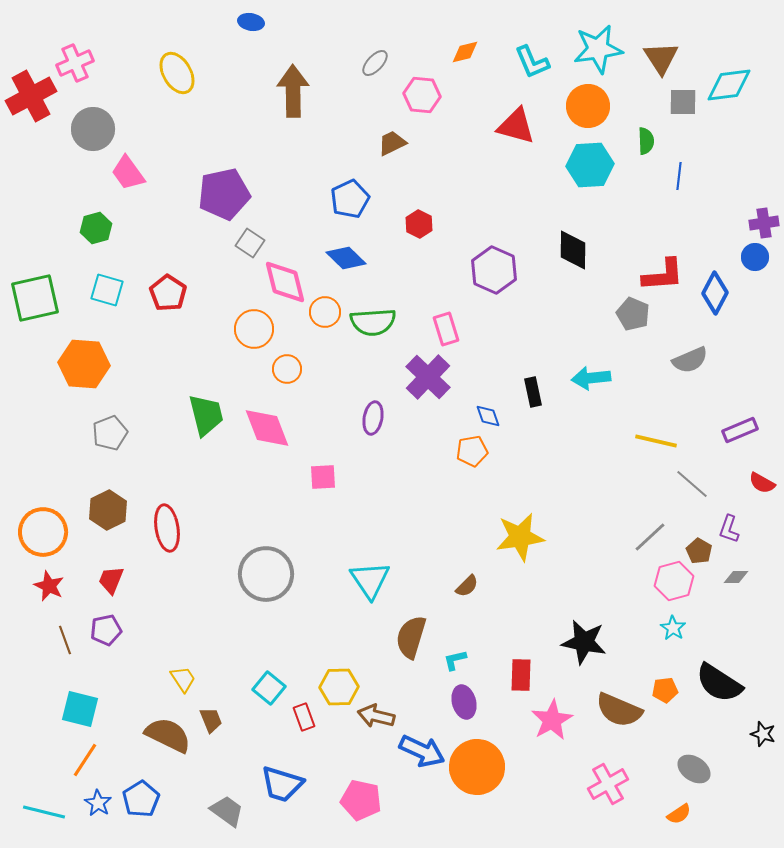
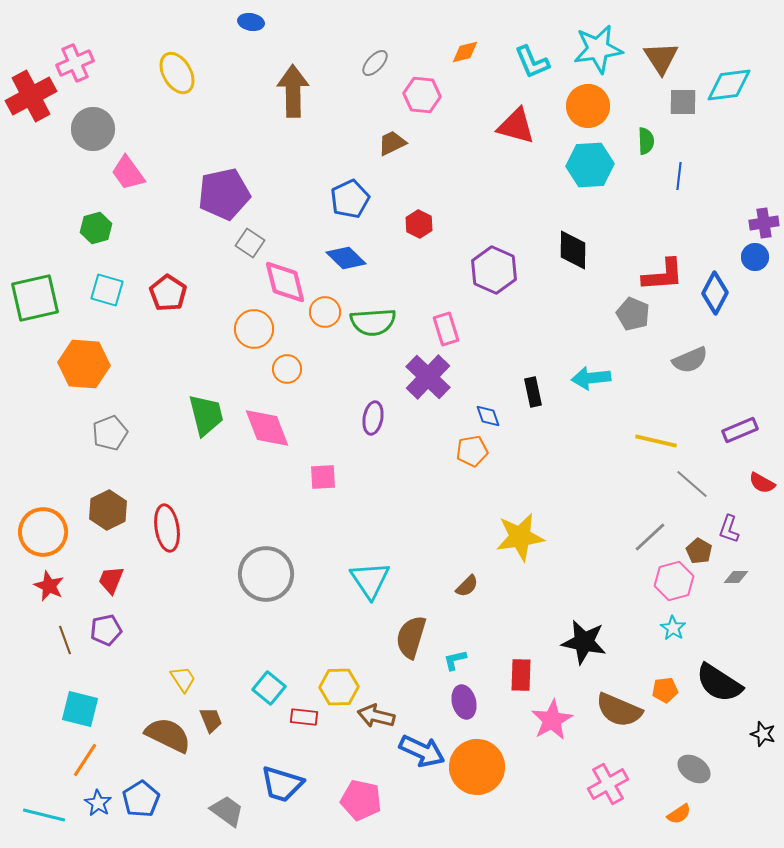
red rectangle at (304, 717): rotated 64 degrees counterclockwise
cyan line at (44, 812): moved 3 px down
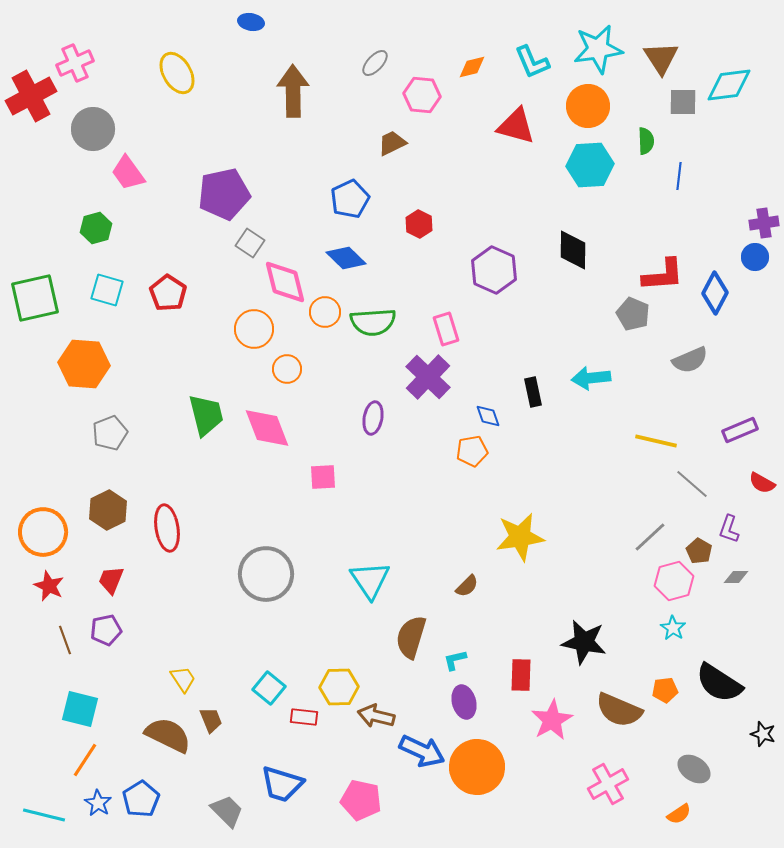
orange diamond at (465, 52): moved 7 px right, 15 px down
gray trapezoid at (227, 811): rotated 9 degrees clockwise
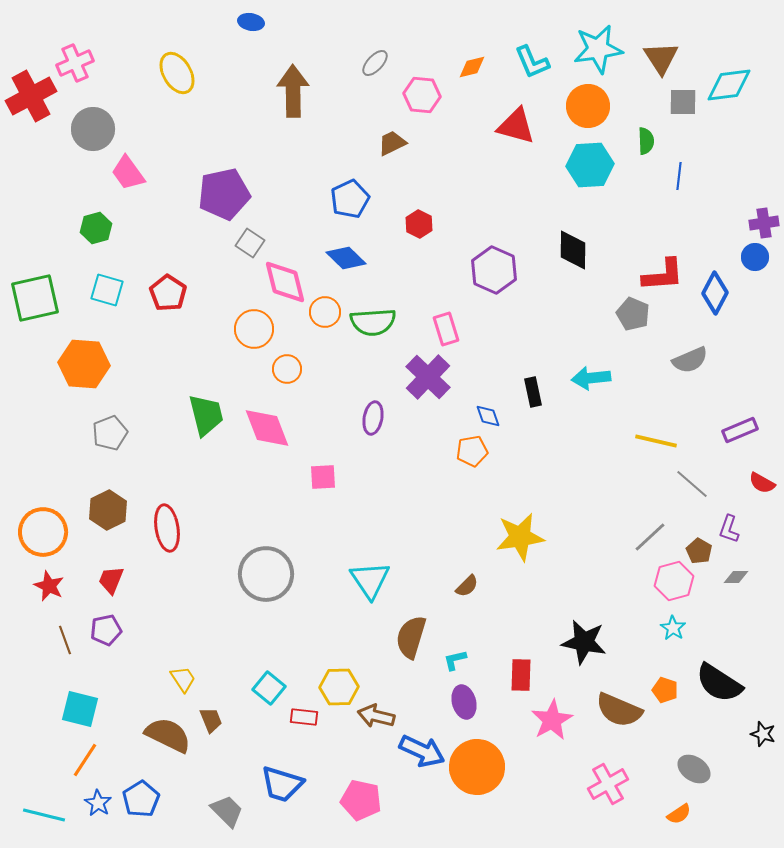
orange pentagon at (665, 690): rotated 25 degrees clockwise
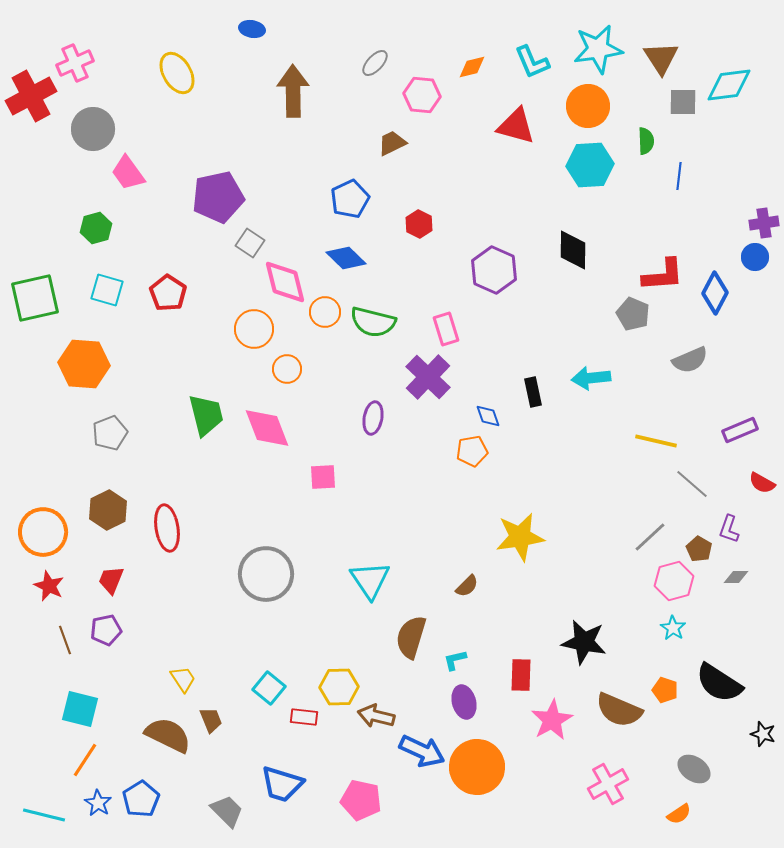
blue ellipse at (251, 22): moved 1 px right, 7 px down
purple pentagon at (224, 194): moved 6 px left, 3 px down
green semicircle at (373, 322): rotated 18 degrees clockwise
brown pentagon at (699, 551): moved 2 px up
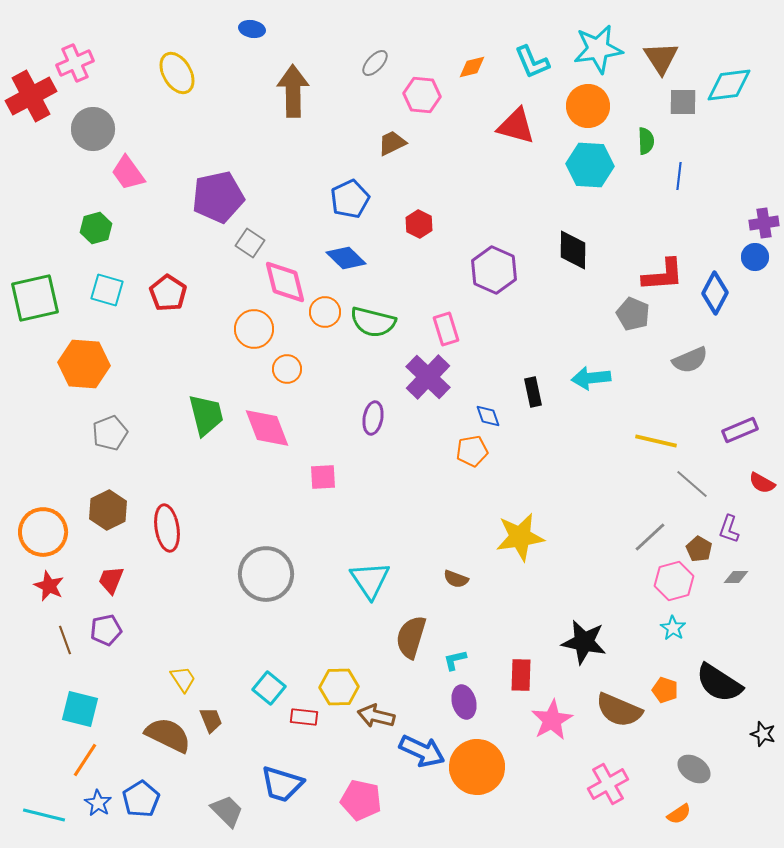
cyan hexagon at (590, 165): rotated 6 degrees clockwise
brown semicircle at (467, 586): moved 11 px left, 7 px up; rotated 65 degrees clockwise
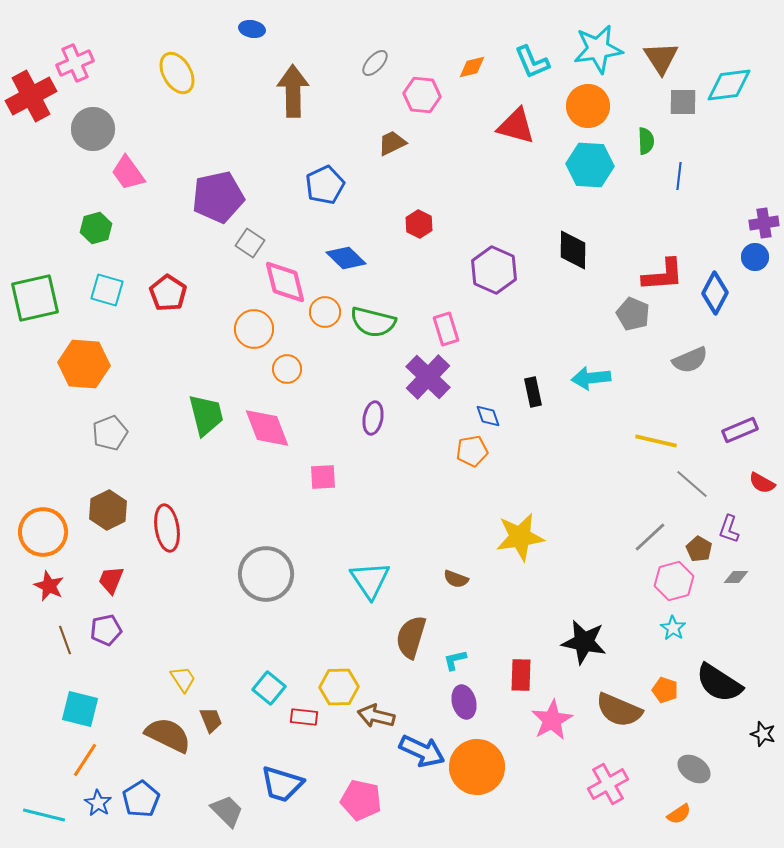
blue pentagon at (350, 199): moved 25 px left, 14 px up
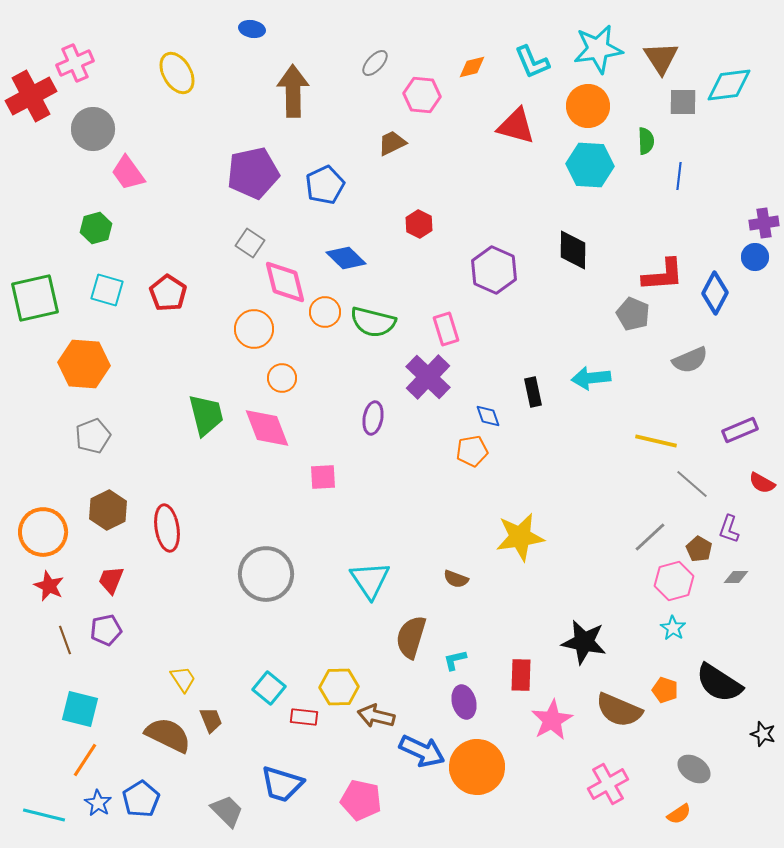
purple pentagon at (218, 197): moved 35 px right, 24 px up
orange circle at (287, 369): moved 5 px left, 9 px down
gray pentagon at (110, 433): moved 17 px left, 3 px down
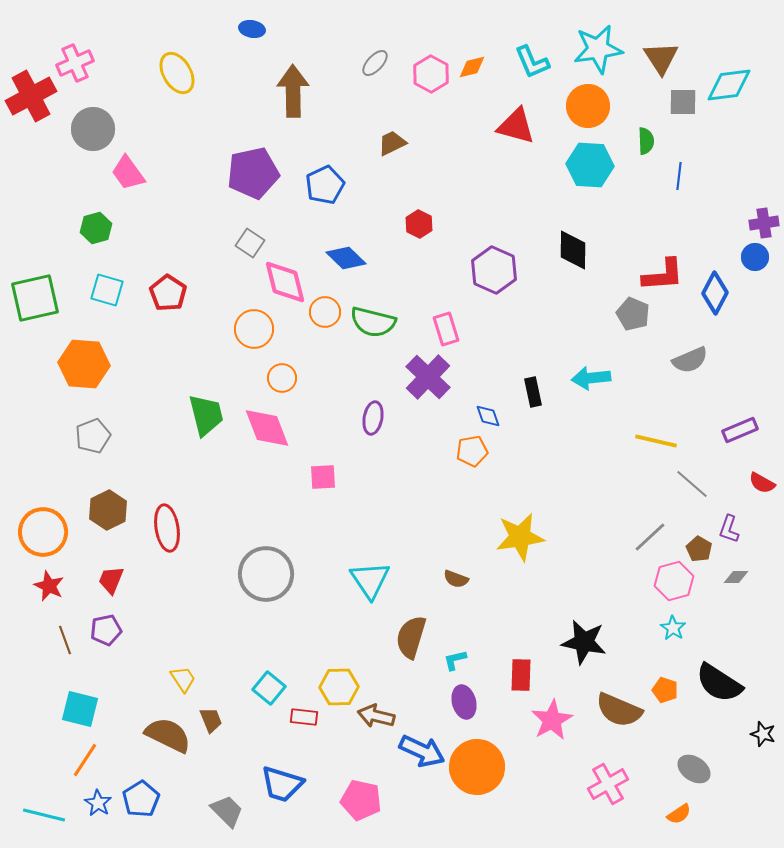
pink hexagon at (422, 95): moved 9 px right, 21 px up; rotated 24 degrees clockwise
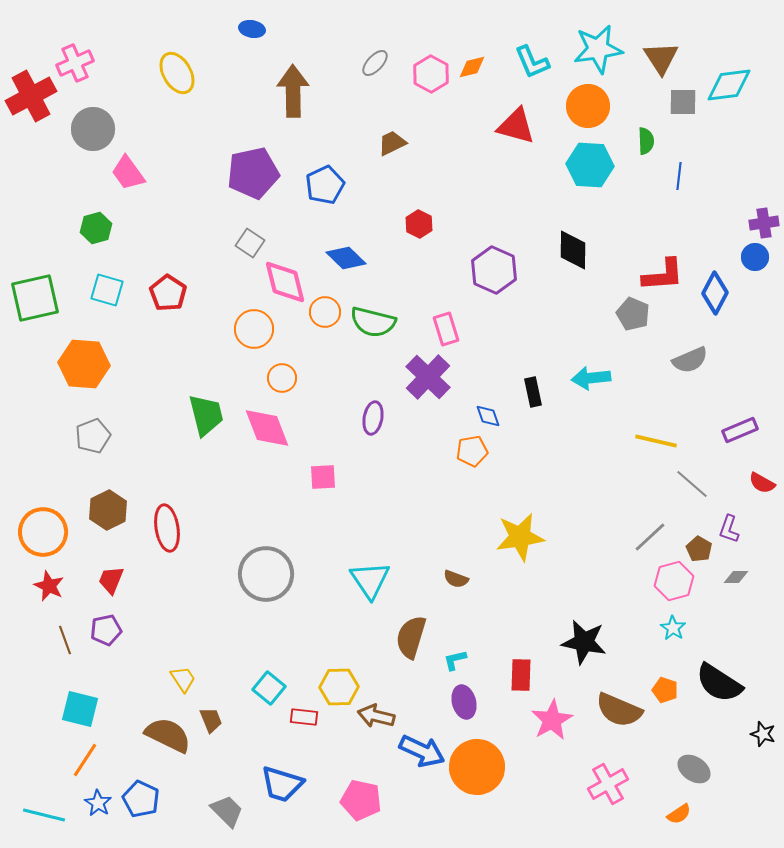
blue pentagon at (141, 799): rotated 15 degrees counterclockwise
